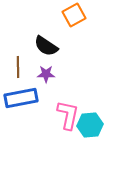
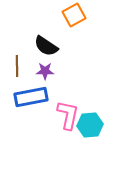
brown line: moved 1 px left, 1 px up
purple star: moved 1 px left, 3 px up
blue rectangle: moved 10 px right, 1 px up
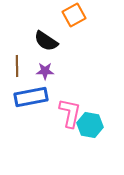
black semicircle: moved 5 px up
pink L-shape: moved 2 px right, 2 px up
cyan hexagon: rotated 15 degrees clockwise
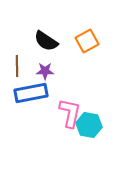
orange square: moved 13 px right, 26 px down
blue rectangle: moved 4 px up
cyan hexagon: moved 1 px left
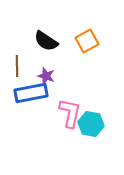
purple star: moved 1 px right, 5 px down; rotated 18 degrees clockwise
cyan hexagon: moved 2 px right, 1 px up
